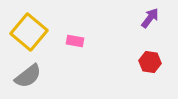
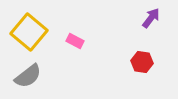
purple arrow: moved 1 px right
pink rectangle: rotated 18 degrees clockwise
red hexagon: moved 8 px left
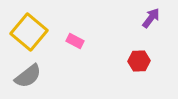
red hexagon: moved 3 px left, 1 px up; rotated 10 degrees counterclockwise
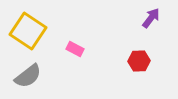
yellow square: moved 1 px left, 1 px up; rotated 6 degrees counterclockwise
pink rectangle: moved 8 px down
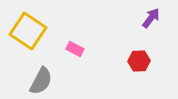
gray semicircle: moved 13 px right, 5 px down; rotated 24 degrees counterclockwise
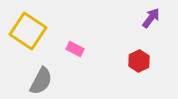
red hexagon: rotated 25 degrees counterclockwise
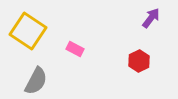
gray semicircle: moved 5 px left
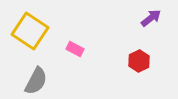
purple arrow: rotated 15 degrees clockwise
yellow square: moved 2 px right
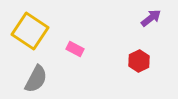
gray semicircle: moved 2 px up
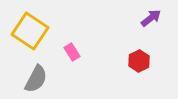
pink rectangle: moved 3 px left, 3 px down; rotated 30 degrees clockwise
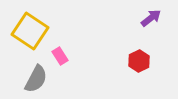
pink rectangle: moved 12 px left, 4 px down
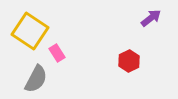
pink rectangle: moved 3 px left, 3 px up
red hexagon: moved 10 px left
